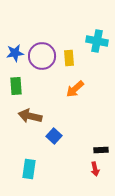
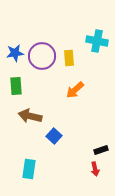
orange arrow: moved 1 px down
black rectangle: rotated 16 degrees counterclockwise
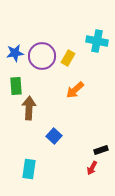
yellow rectangle: moved 1 px left; rotated 35 degrees clockwise
brown arrow: moved 1 px left, 8 px up; rotated 80 degrees clockwise
red arrow: moved 3 px left, 1 px up; rotated 40 degrees clockwise
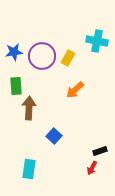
blue star: moved 1 px left, 1 px up
black rectangle: moved 1 px left, 1 px down
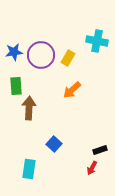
purple circle: moved 1 px left, 1 px up
orange arrow: moved 3 px left
blue square: moved 8 px down
black rectangle: moved 1 px up
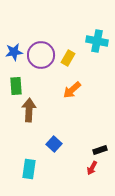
brown arrow: moved 2 px down
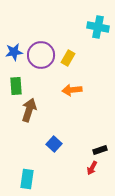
cyan cross: moved 1 px right, 14 px up
orange arrow: rotated 36 degrees clockwise
brown arrow: rotated 15 degrees clockwise
cyan rectangle: moved 2 px left, 10 px down
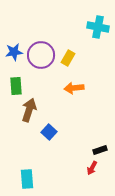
orange arrow: moved 2 px right, 2 px up
blue square: moved 5 px left, 12 px up
cyan rectangle: rotated 12 degrees counterclockwise
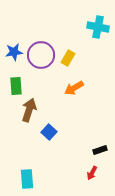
orange arrow: rotated 24 degrees counterclockwise
red arrow: moved 5 px down
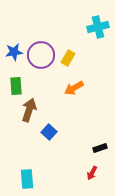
cyan cross: rotated 25 degrees counterclockwise
black rectangle: moved 2 px up
